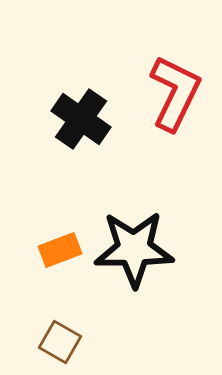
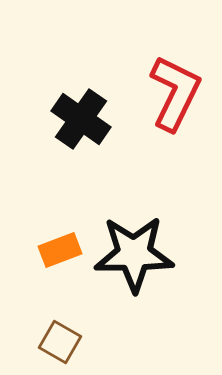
black star: moved 5 px down
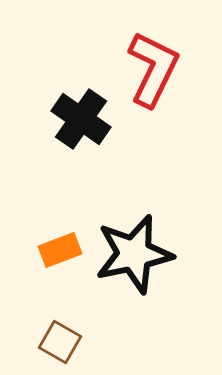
red L-shape: moved 22 px left, 24 px up
black star: rotated 12 degrees counterclockwise
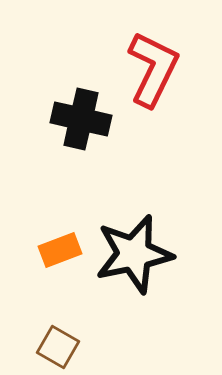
black cross: rotated 22 degrees counterclockwise
brown square: moved 2 px left, 5 px down
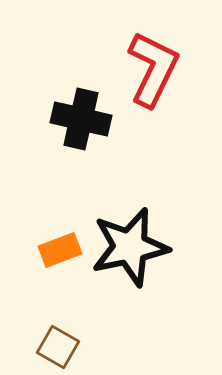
black star: moved 4 px left, 7 px up
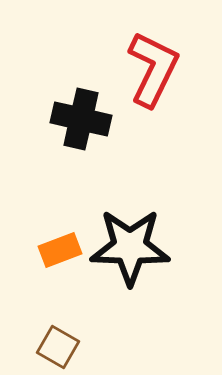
black star: rotated 14 degrees clockwise
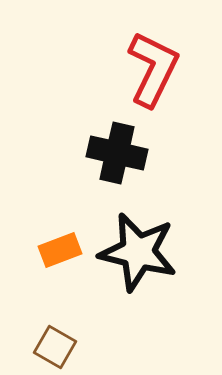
black cross: moved 36 px right, 34 px down
black star: moved 8 px right, 5 px down; rotated 12 degrees clockwise
brown square: moved 3 px left
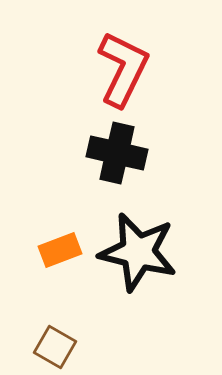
red L-shape: moved 30 px left
